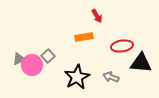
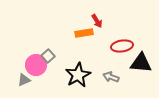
red arrow: moved 5 px down
orange rectangle: moved 4 px up
gray triangle: moved 5 px right, 21 px down
pink circle: moved 4 px right
black star: moved 1 px right, 2 px up
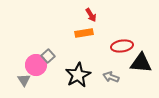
red arrow: moved 6 px left, 6 px up
gray triangle: rotated 40 degrees counterclockwise
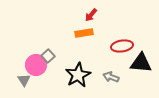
red arrow: rotated 72 degrees clockwise
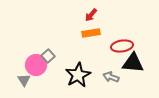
orange rectangle: moved 7 px right
black triangle: moved 8 px left
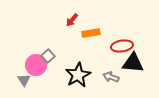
red arrow: moved 19 px left, 5 px down
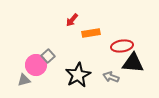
gray triangle: rotated 48 degrees clockwise
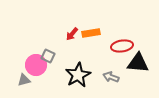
red arrow: moved 14 px down
gray square: rotated 24 degrees counterclockwise
black triangle: moved 5 px right
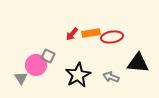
red ellipse: moved 10 px left, 9 px up
gray triangle: moved 3 px left, 2 px up; rotated 48 degrees counterclockwise
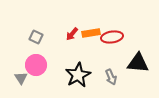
gray square: moved 12 px left, 19 px up
gray arrow: rotated 133 degrees counterclockwise
